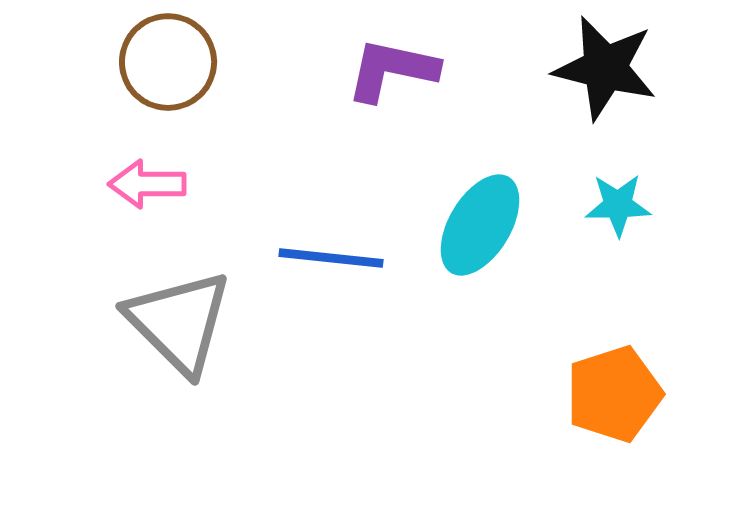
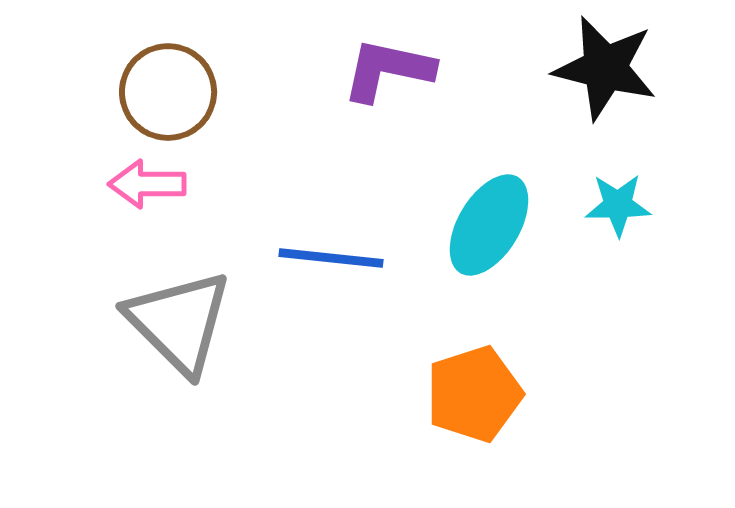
brown circle: moved 30 px down
purple L-shape: moved 4 px left
cyan ellipse: moved 9 px right
orange pentagon: moved 140 px left
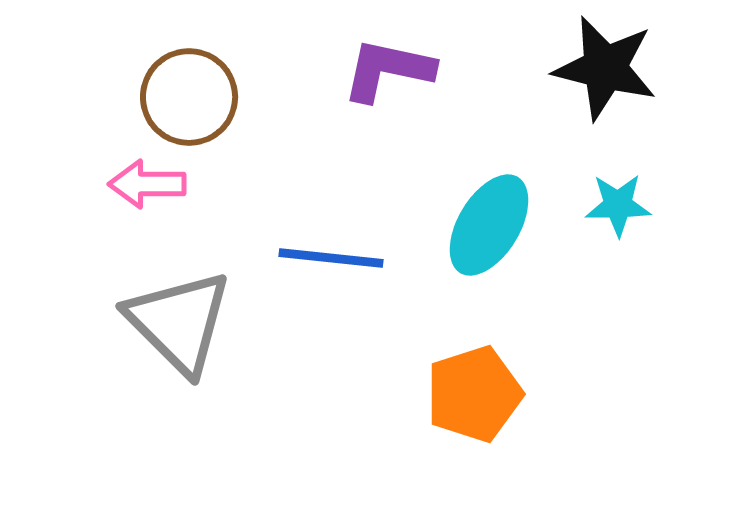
brown circle: moved 21 px right, 5 px down
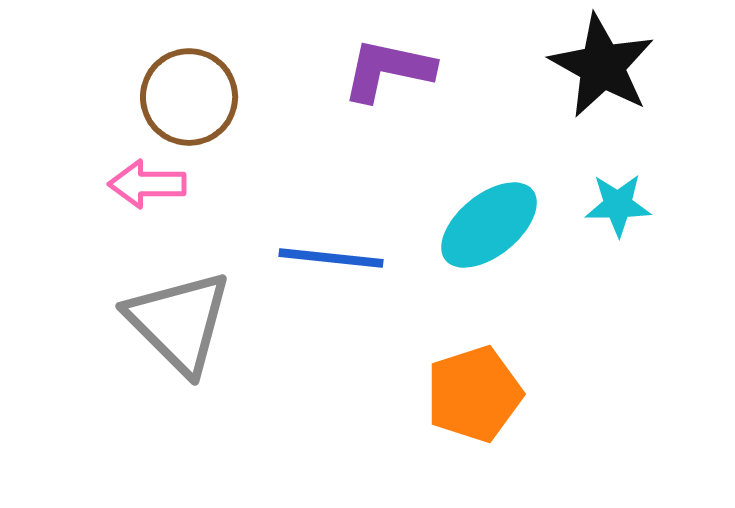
black star: moved 3 px left, 2 px up; rotated 15 degrees clockwise
cyan ellipse: rotated 20 degrees clockwise
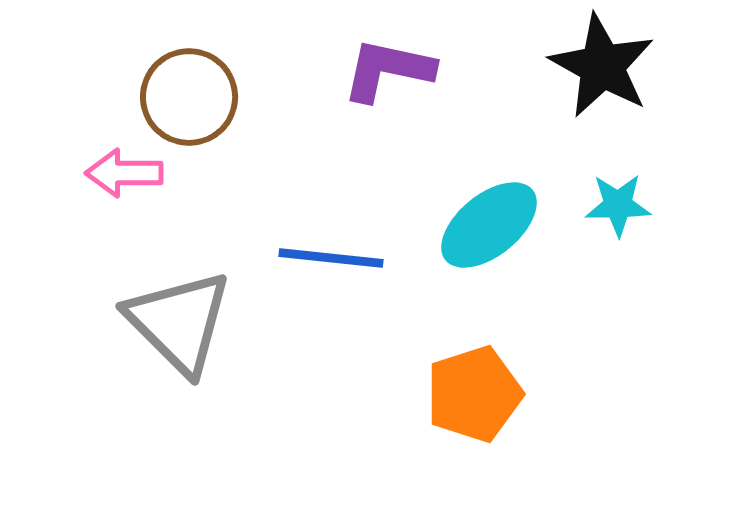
pink arrow: moved 23 px left, 11 px up
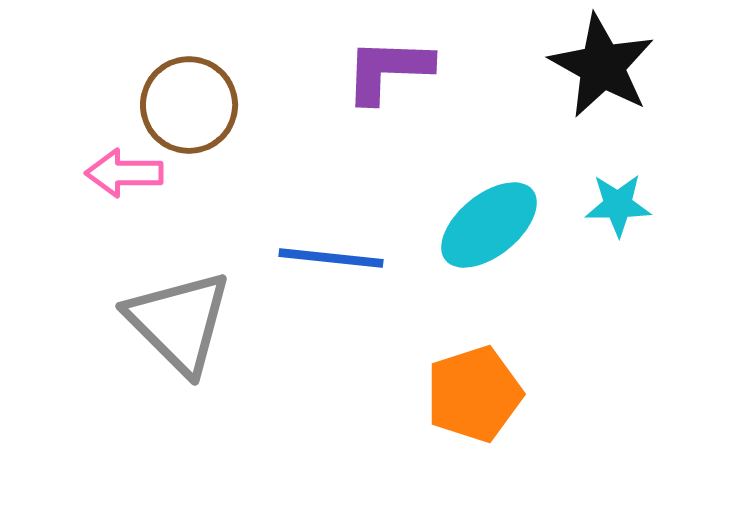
purple L-shape: rotated 10 degrees counterclockwise
brown circle: moved 8 px down
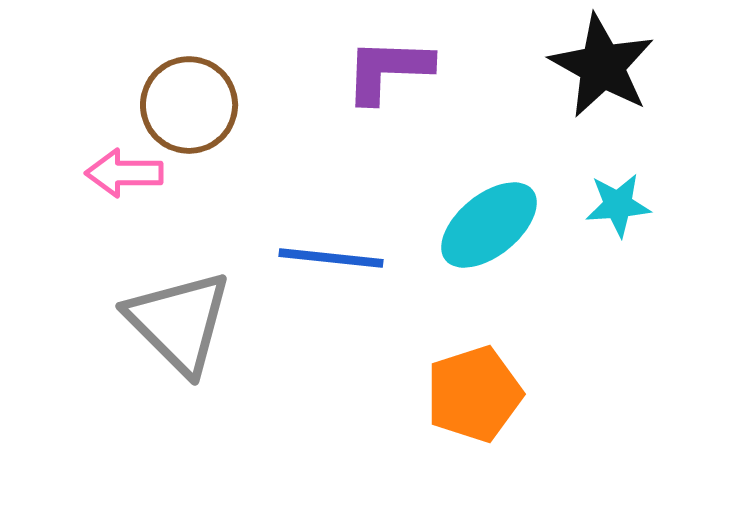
cyan star: rotated 4 degrees counterclockwise
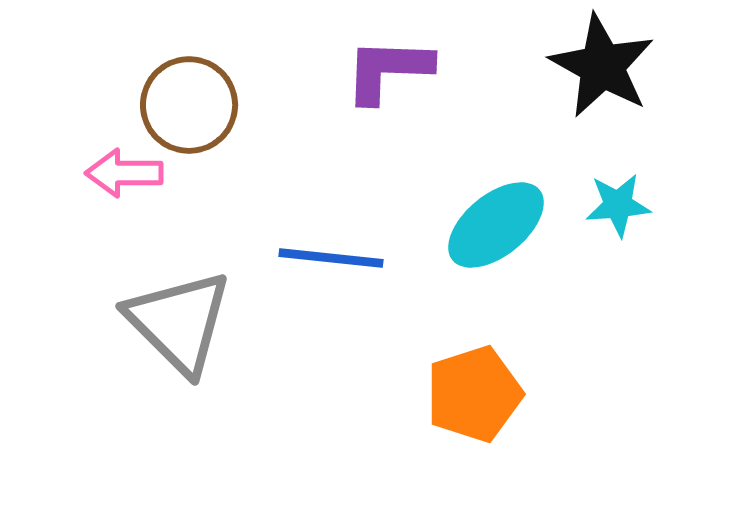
cyan ellipse: moved 7 px right
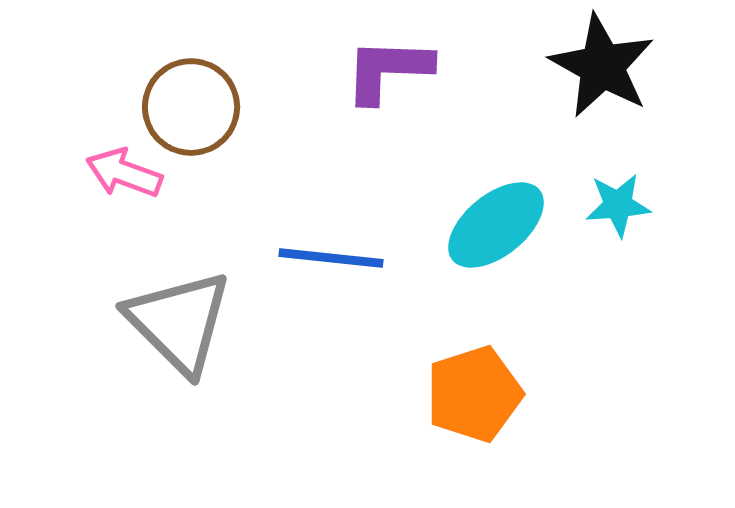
brown circle: moved 2 px right, 2 px down
pink arrow: rotated 20 degrees clockwise
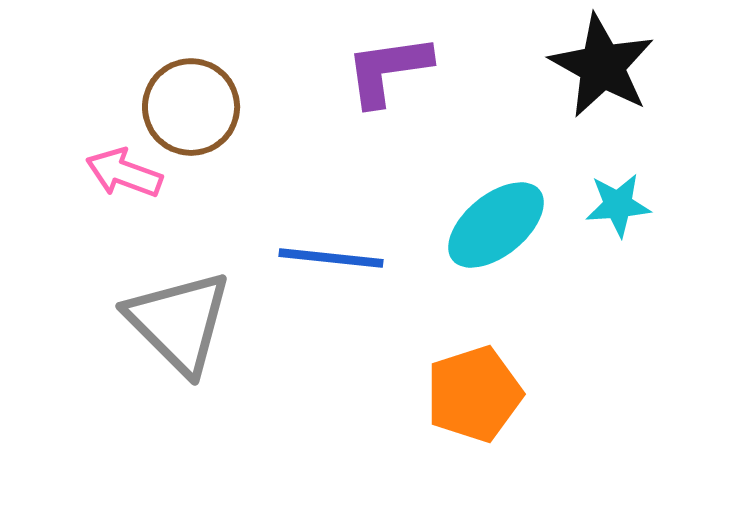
purple L-shape: rotated 10 degrees counterclockwise
